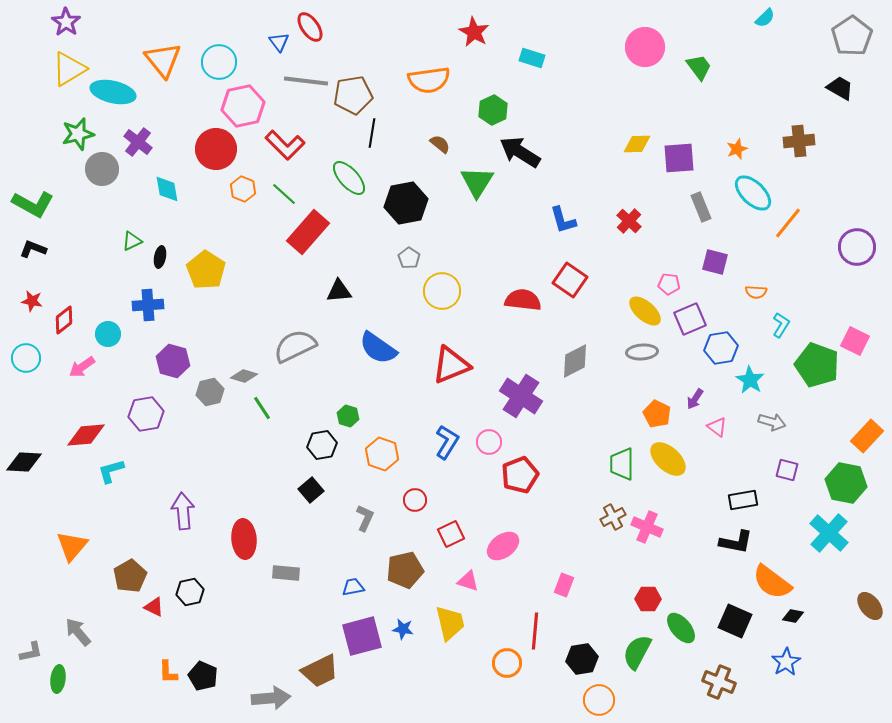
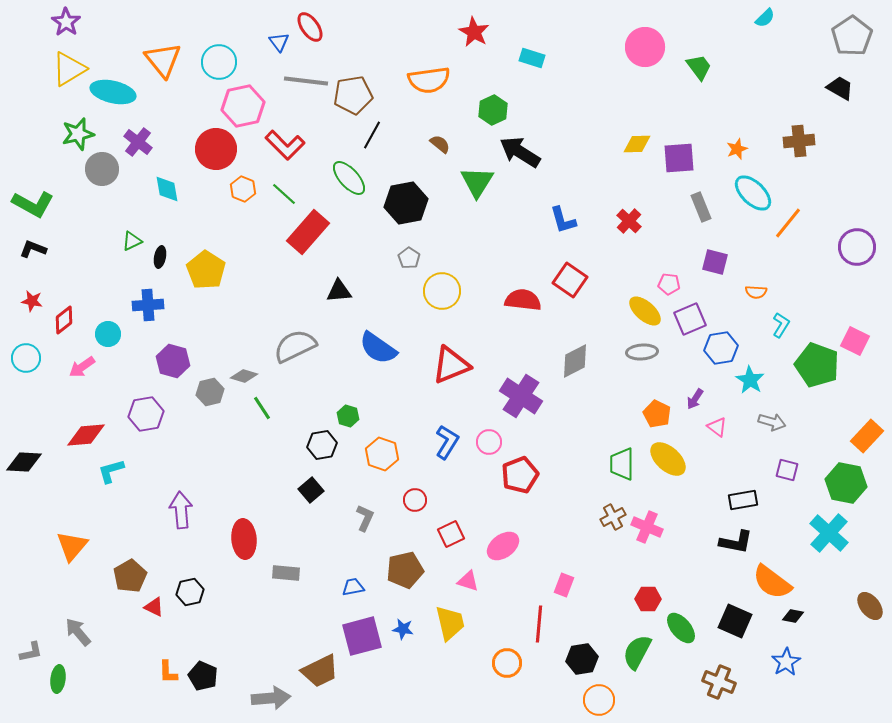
black line at (372, 133): moved 2 px down; rotated 20 degrees clockwise
purple arrow at (183, 511): moved 2 px left, 1 px up
red line at (535, 631): moved 4 px right, 7 px up
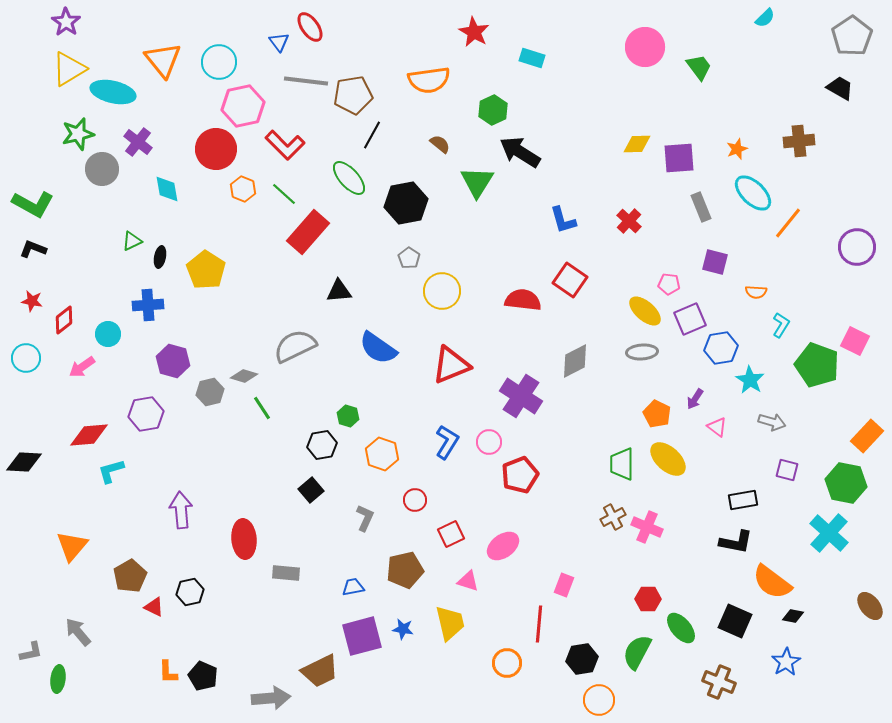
red diamond at (86, 435): moved 3 px right
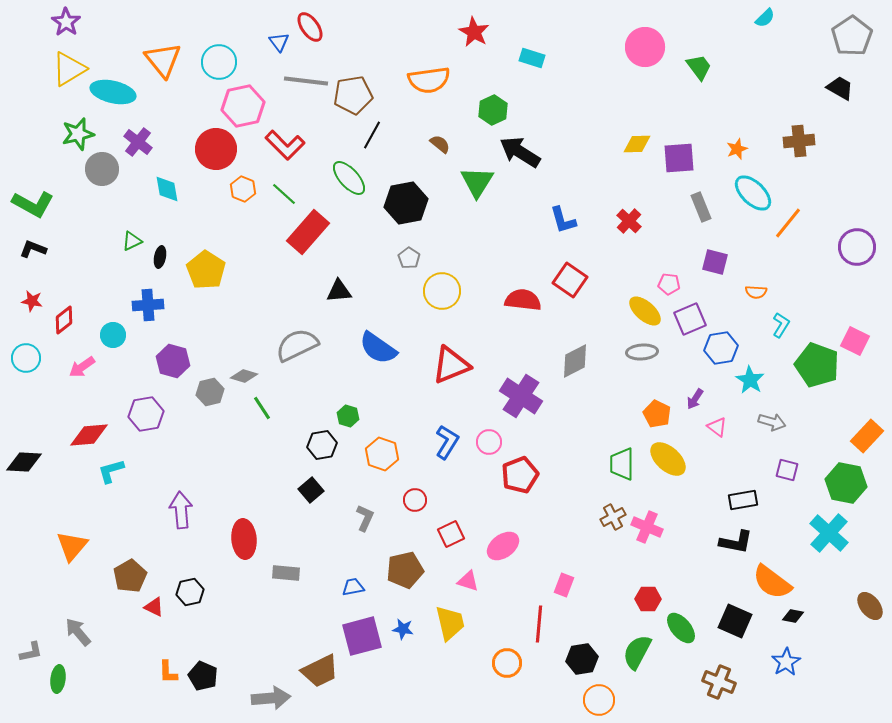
cyan circle at (108, 334): moved 5 px right, 1 px down
gray semicircle at (295, 346): moved 2 px right, 1 px up
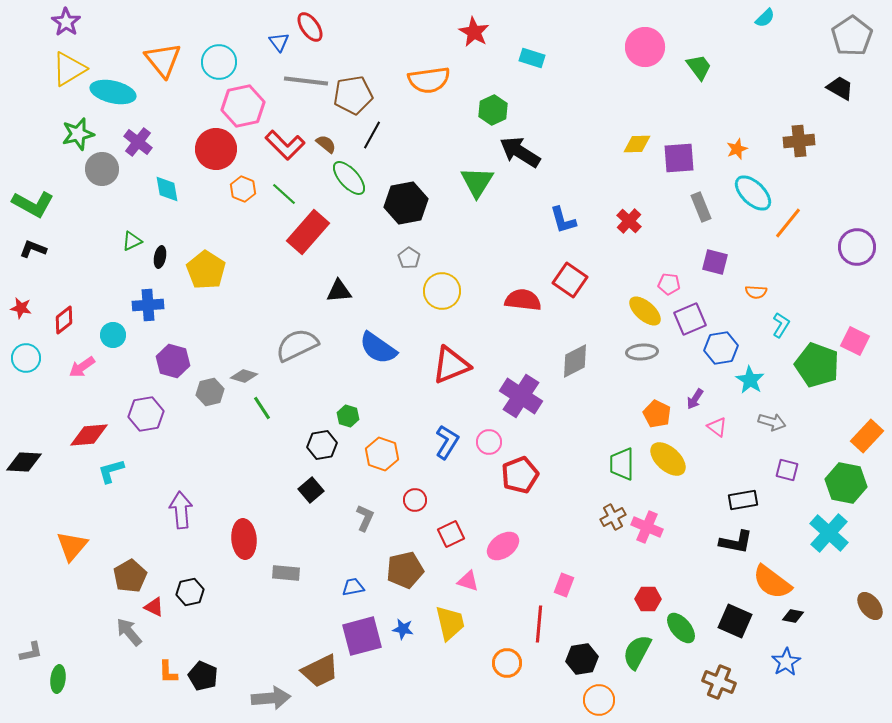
brown semicircle at (440, 144): moved 114 px left
red star at (32, 301): moved 11 px left, 7 px down
gray arrow at (78, 632): moved 51 px right
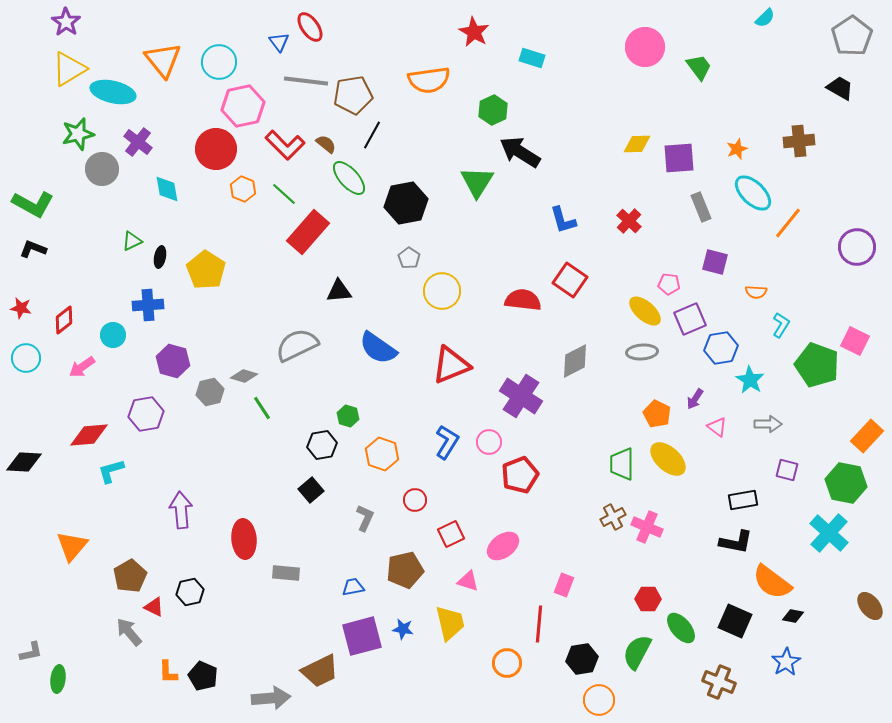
gray arrow at (772, 422): moved 4 px left, 2 px down; rotated 16 degrees counterclockwise
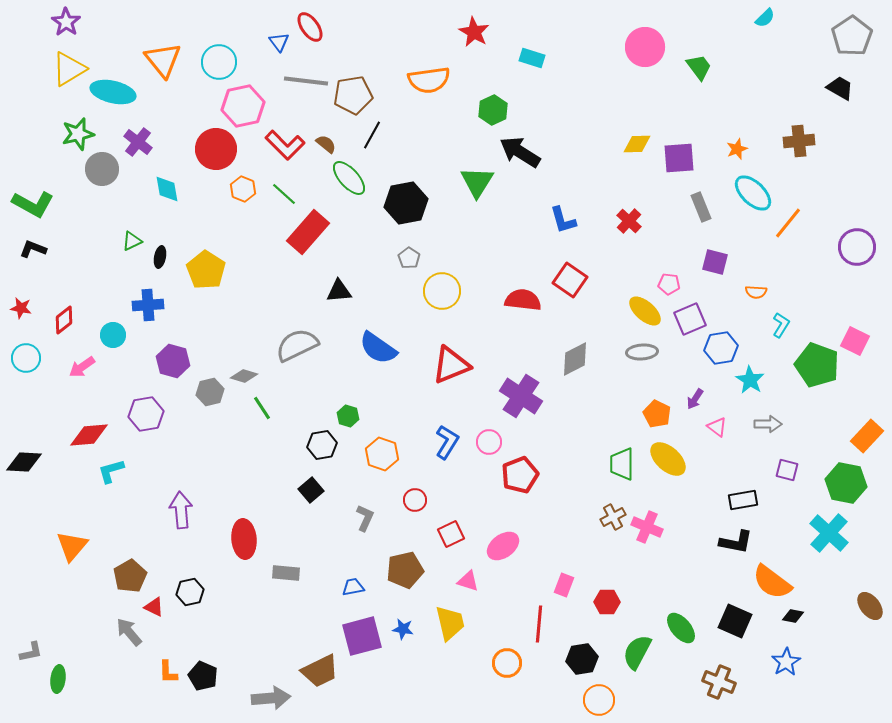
gray diamond at (575, 361): moved 2 px up
red hexagon at (648, 599): moved 41 px left, 3 px down
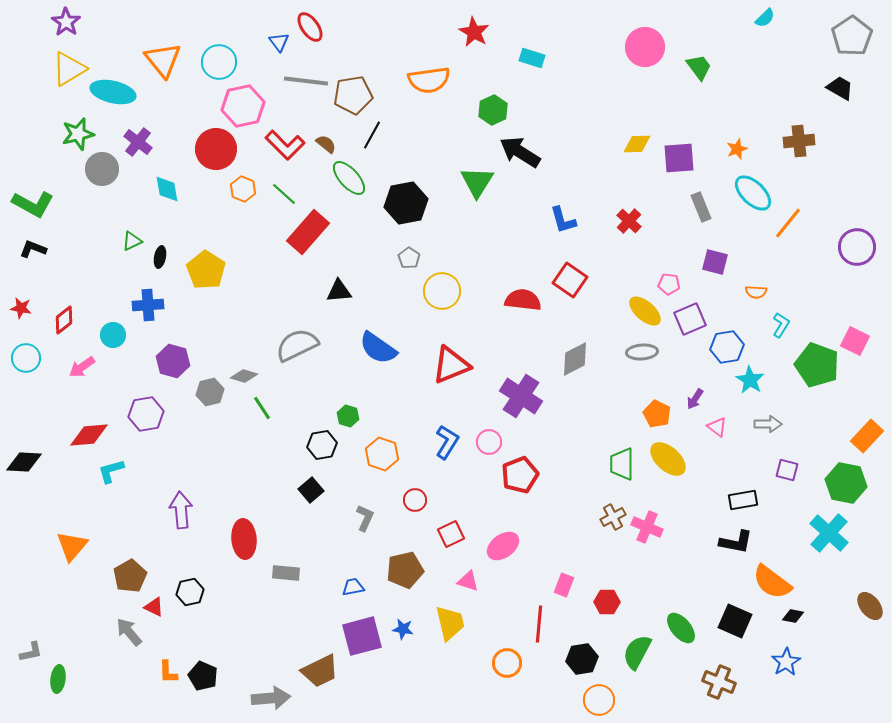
blue hexagon at (721, 348): moved 6 px right, 1 px up
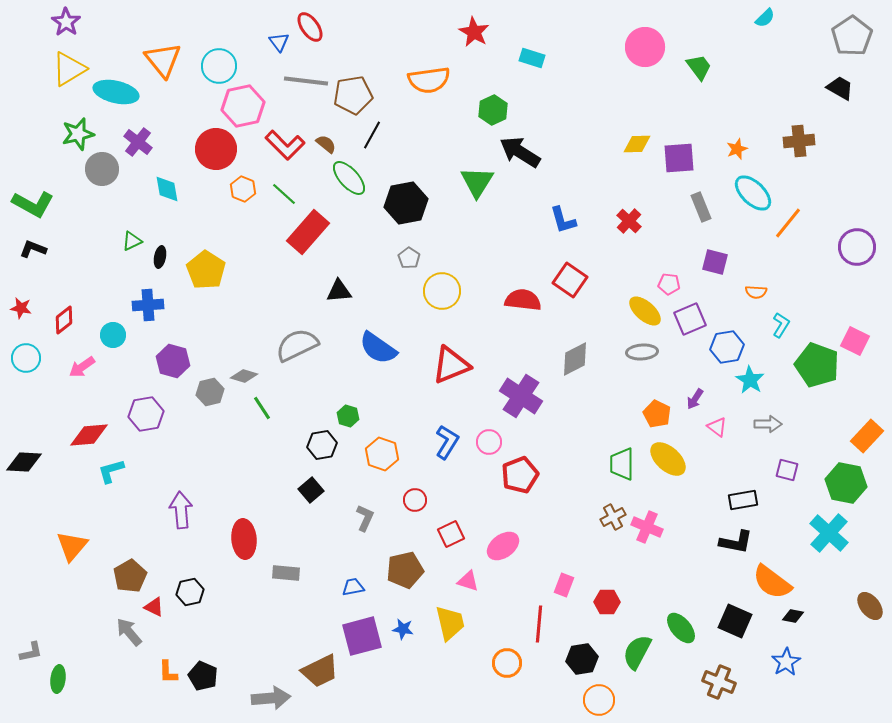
cyan circle at (219, 62): moved 4 px down
cyan ellipse at (113, 92): moved 3 px right
